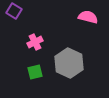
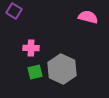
pink cross: moved 4 px left, 6 px down; rotated 28 degrees clockwise
gray hexagon: moved 7 px left, 6 px down
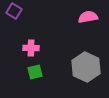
pink semicircle: rotated 24 degrees counterclockwise
gray hexagon: moved 24 px right, 2 px up
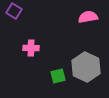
green square: moved 23 px right, 4 px down
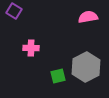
gray hexagon: rotated 8 degrees clockwise
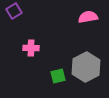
purple square: rotated 28 degrees clockwise
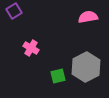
pink cross: rotated 28 degrees clockwise
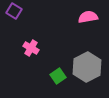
purple square: rotated 28 degrees counterclockwise
gray hexagon: moved 1 px right
green square: rotated 21 degrees counterclockwise
